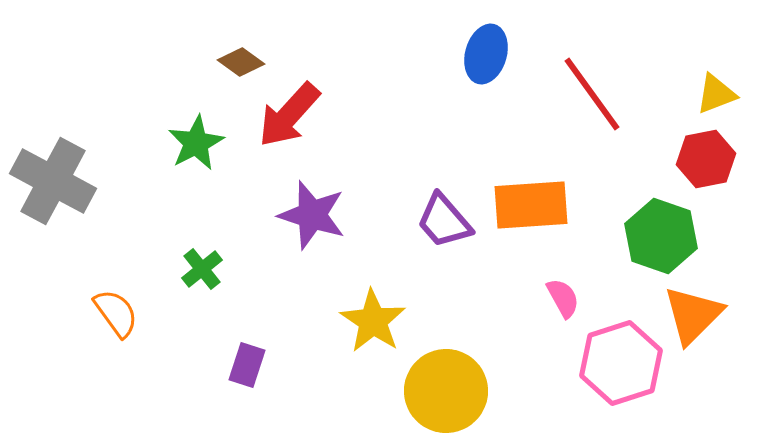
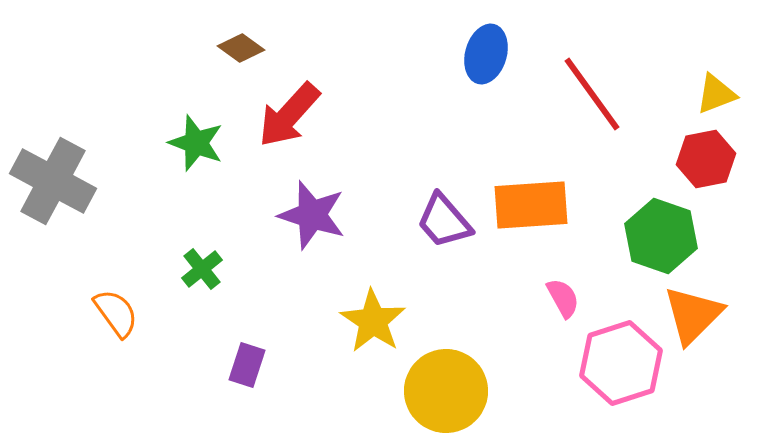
brown diamond: moved 14 px up
green star: rotated 24 degrees counterclockwise
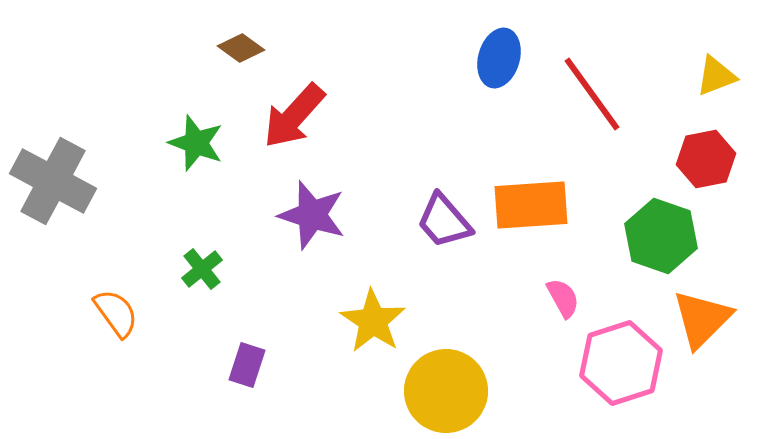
blue ellipse: moved 13 px right, 4 px down
yellow triangle: moved 18 px up
red arrow: moved 5 px right, 1 px down
orange triangle: moved 9 px right, 4 px down
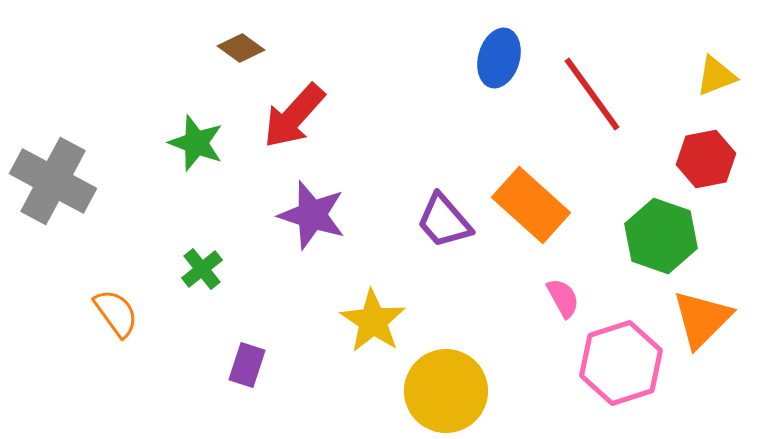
orange rectangle: rotated 46 degrees clockwise
